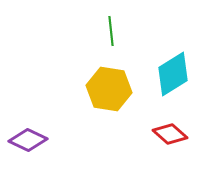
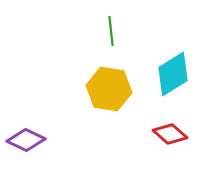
purple diamond: moved 2 px left
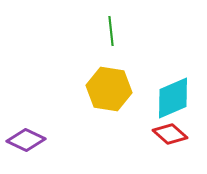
cyan diamond: moved 24 px down; rotated 9 degrees clockwise
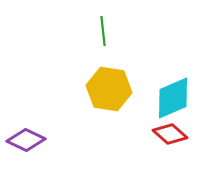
green line: moved 8 px left
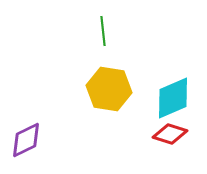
red diamond: rotated 24 degrees counterclockwise
purple diamond: rotated 51 degrees counterclockwise
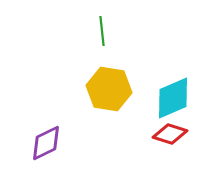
green line: moved 1 px left
purple diamond: moved 20 px right, 3 px down
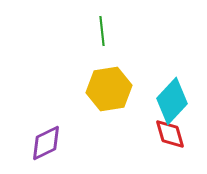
yellow hexagon: rotated 18 degrees counterclockwise
cyan diamond: moved 1 px left, 3 px down; rotated 24 degrees counterclockwise
red diamond: rotated 56 degrees clockwise
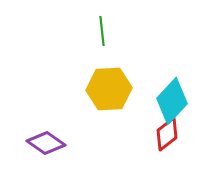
yellow hexagon: rotated 6 degrees clockwise
red diamond: moved 3 px left; rotated 68 degrees clockwise
purple diamond: rotated 60 degrees clockwise
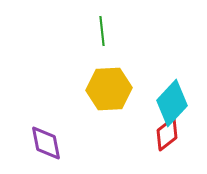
cyan diamond: moved 2 px down
purple diamond: rotated 45 degrees clockwise
